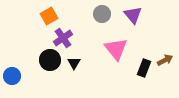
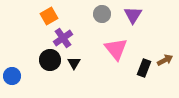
purple triangle: rotated 12 degrees clockwise
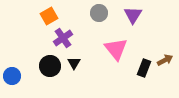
gray circle: moved 3 px left, 1 px up
black circle: moved 6 px down
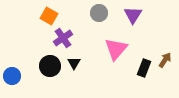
orange square: rotated 30 degrees counterclockwise
pink triangle: rotated 20 degrees clockwise
brown arrow: rotated 28 degrees counterclockwise
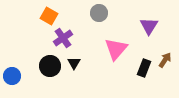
purple triangle: moved 16 px right, 11 px down
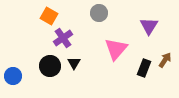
blue circle: moved 1 px right
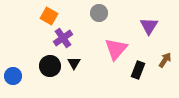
black rectangle: moved 6 px left, 2 px down
